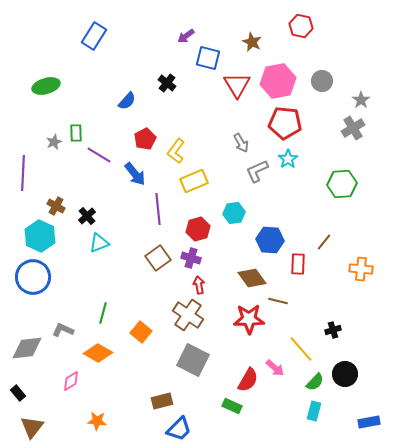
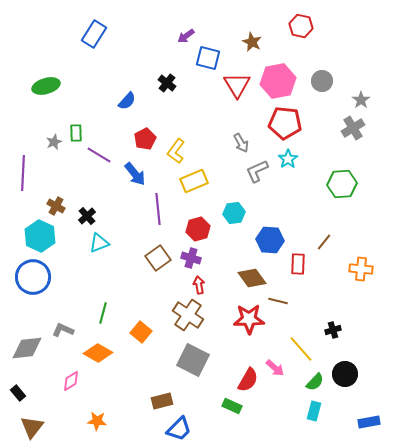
blue rectangle at (94, 36): moved 2 px up
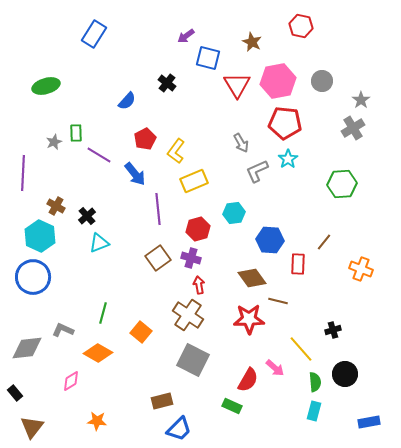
orange cross at (361, 269): rotated 15 degrees clockwise
green semicircle at (315, 382): rotated 48 degrees counterclockwise
black rectangle at (18, 393): moved 3 px left
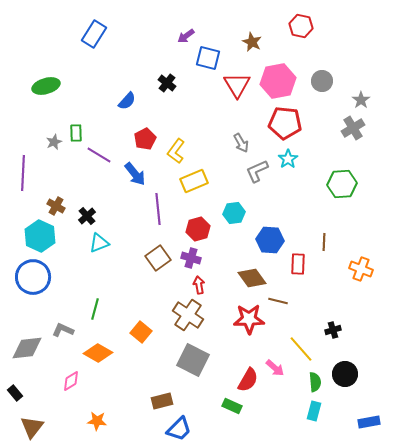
brown line at (324, 242): rotated 36 degrees counterclockwise
green line at (103, 313): moved 8 px left, 4 px up
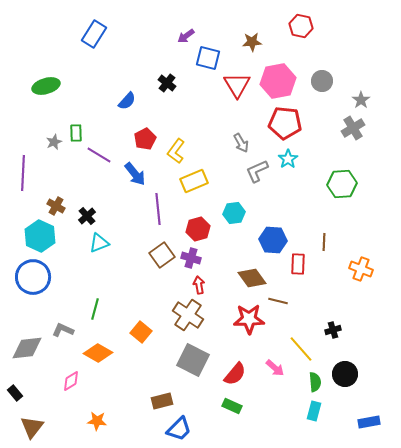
brown star at (252, 42): rotated 30 degrees counterclockwise
blue hexagon at (270, 240): moved 3 px right
brown square at (158, 258): moved 4 px right, 3 px up
red semicircle at (248, 380): moved 13 px left, 6 px up; rotated 10 degrees clockwise
